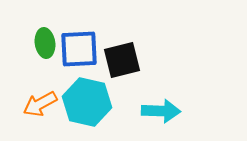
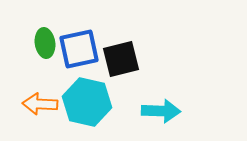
blue square: rotated 9 degrees counterclockwise
black square: moved 1 px left, 1 px up
orange arrow: rotated 32 degrees clockwise
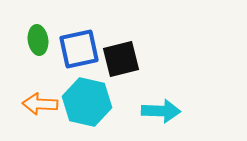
green ellipse: moved 7 px left, 3 px up
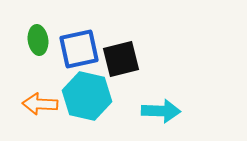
cyan hexagon: moved 6 px up
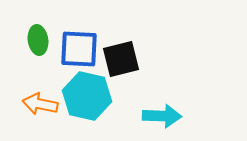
blue square: rotated 15 degrees clockwise
orange arrow: rotated 8 degrees clockwise
cyan arrow: moved 1 px right, 5 px down
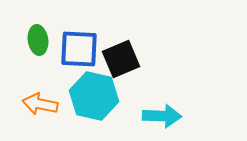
black square: rotated 9 degrees counterclockwise
cyan hexagon: moved 7 px right
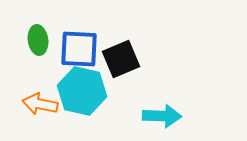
cyan hexagon: moved 12 px left, 5 px up
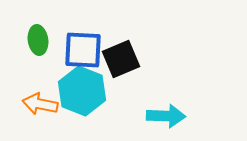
blue square: moved 4 px right, 1 px down
cyan hexagon: rotated 9 degrees clockwise
cyan arrow: moved 4 px right
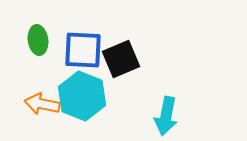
cyan hexagon: moved 5 px down
orange arrow: moved 2 px right
cyan arrow: rotated 99 degrees clockwise
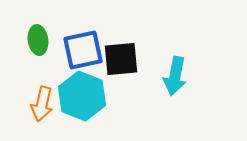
blue square: rotated 15 degrees counterclockwise
black square: rotated 18 degrees clockwise
orange arrow: rotated 88 degrees counterclockwise
cyan arrow: moved 9 px right, 40 px up
